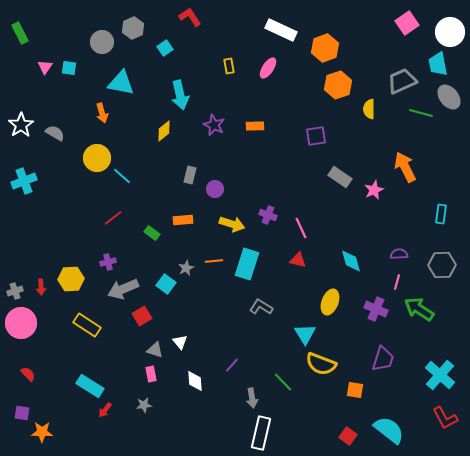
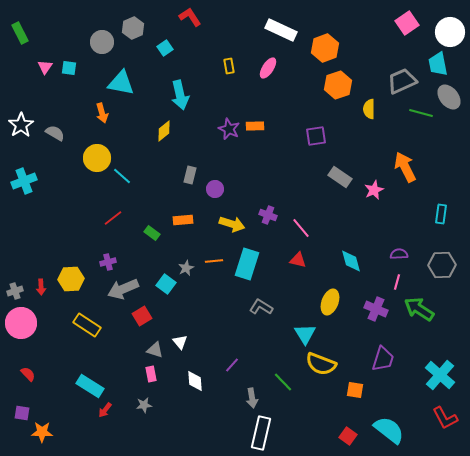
purple star at (214, 125): moved 15 px right, 4 px down
pink line at (301, 228): rotated 15 degrees counterclockwise
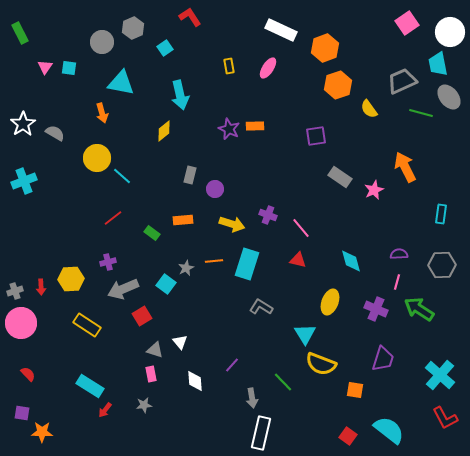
yellow semicircle at (369, 109): rotated 36 degrees counterclockwise
white star at (21, 125): moved 2 px right, 1 px up
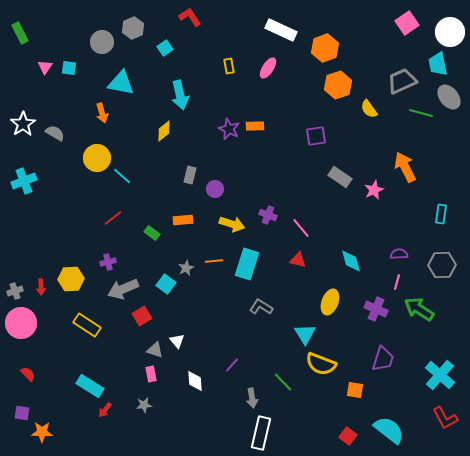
white triangle at (180, 342): moved 3 px left, 1 px up
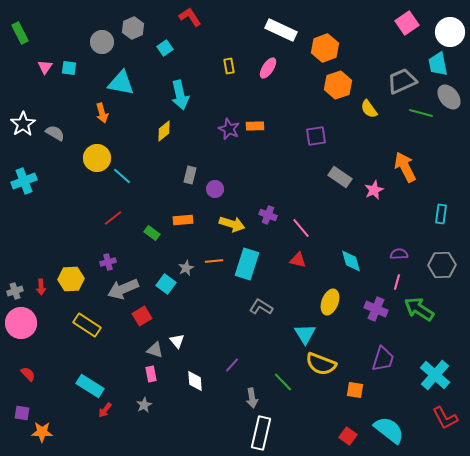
cyan cross at (440, 375): moved 5 px left
gray star at (144, 405): rotated 21 degrees counterclockwise
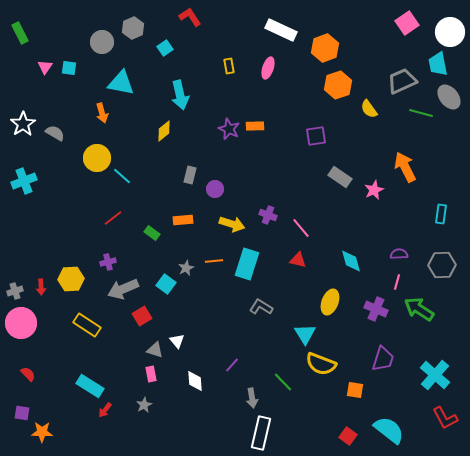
pink ellipse at (268, 68): rotated 15 degrees counterclockwise
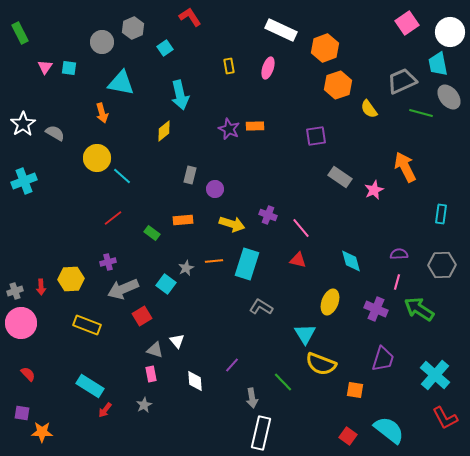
yellow rectangle at (87, 325): rotated 12 degrees counterclockwise
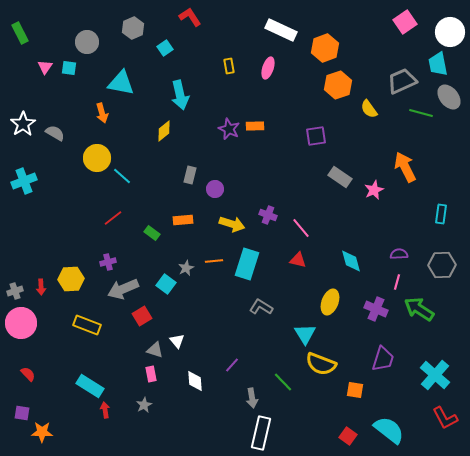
pink square at (407, 23): moved 2 px left, 1 px up
gray circle at (102, 42): moved 15 px left
red arrow at (105, 410): rotated 133 degrees clockwise
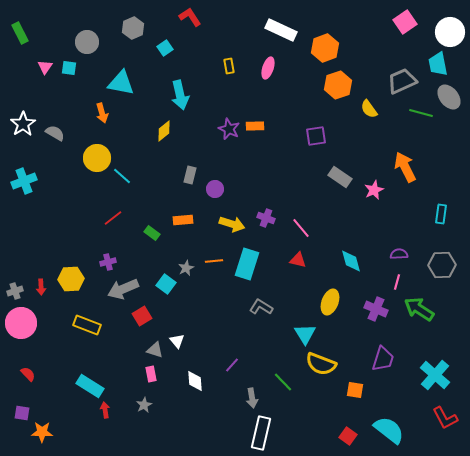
purple cross at (268, 215): moved 2 px left, 3 px down
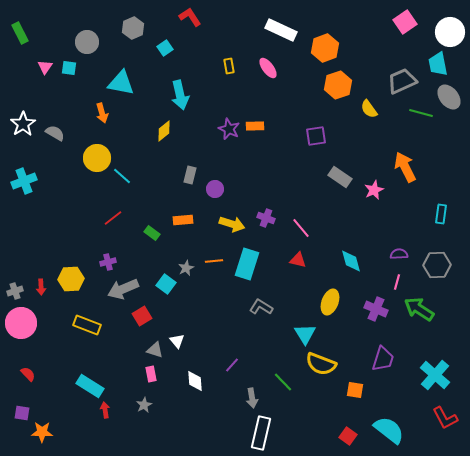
pink ellipse at (268, 68): rotated 55 degrees counterclockwise
gray hexagon at (442, 265): moved 5 px left
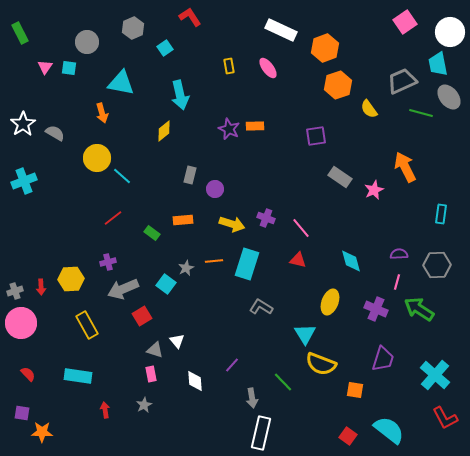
yellow rectangle at (87, 325): rotated 40 degrees clockwise
cyan rectangle at (90, 386): moved 12 px left, 10 px up; rotated 24 degrees counterclockwise
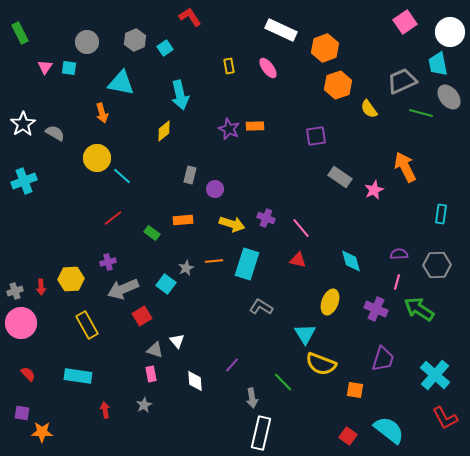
gray hexagon at (133, 28): moved 2 px right, 12 px down
